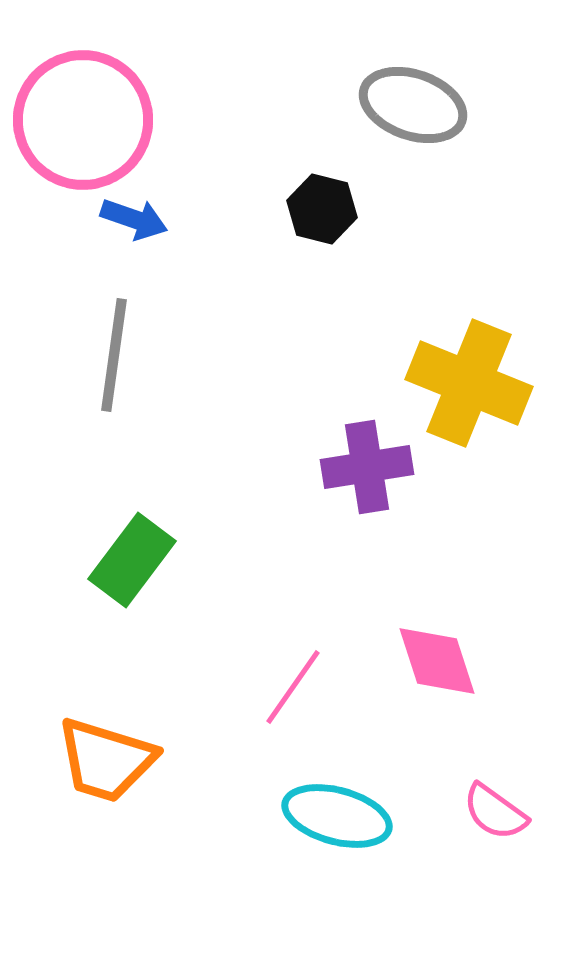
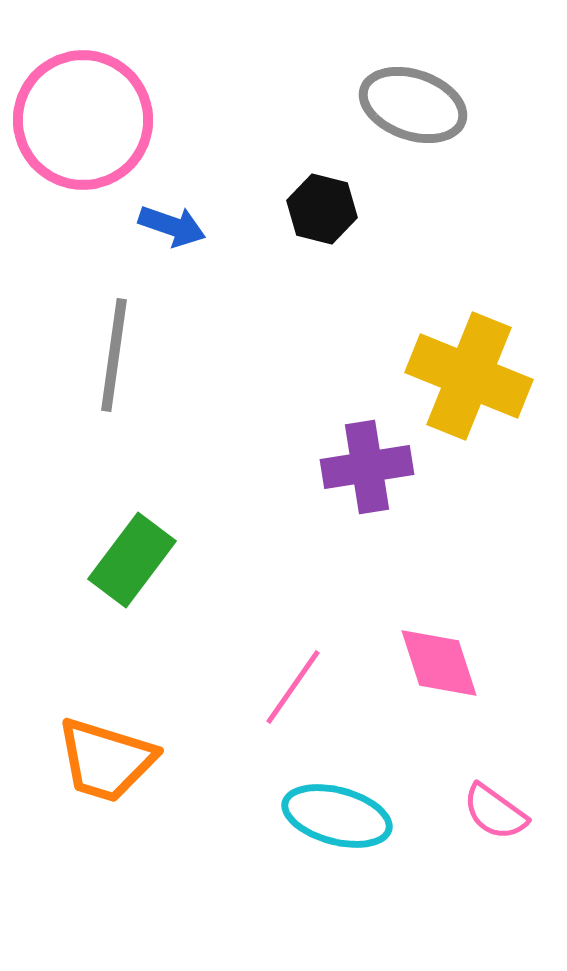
blue arrow: moved 38 px right, 7 px down
yellow cross: moved 7 px up
pink diamond: moved 2 px right, 2 px down
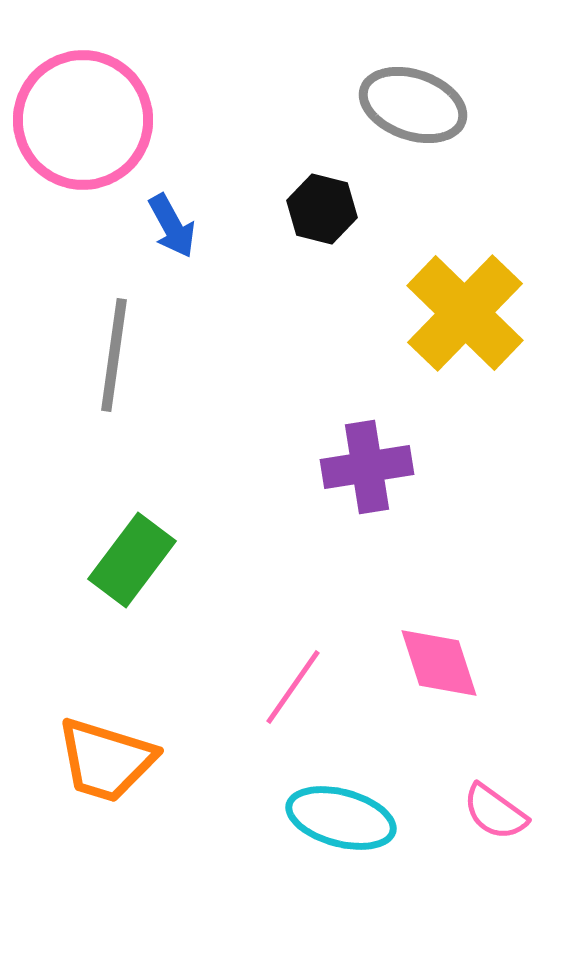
blue arrow: rotated 42 degrees clockwise
yellow cross: moved 4 px left, 63 px up; rotated 22 degrees clockwise
cyan ellipse: moved 4 px right, 2 px down
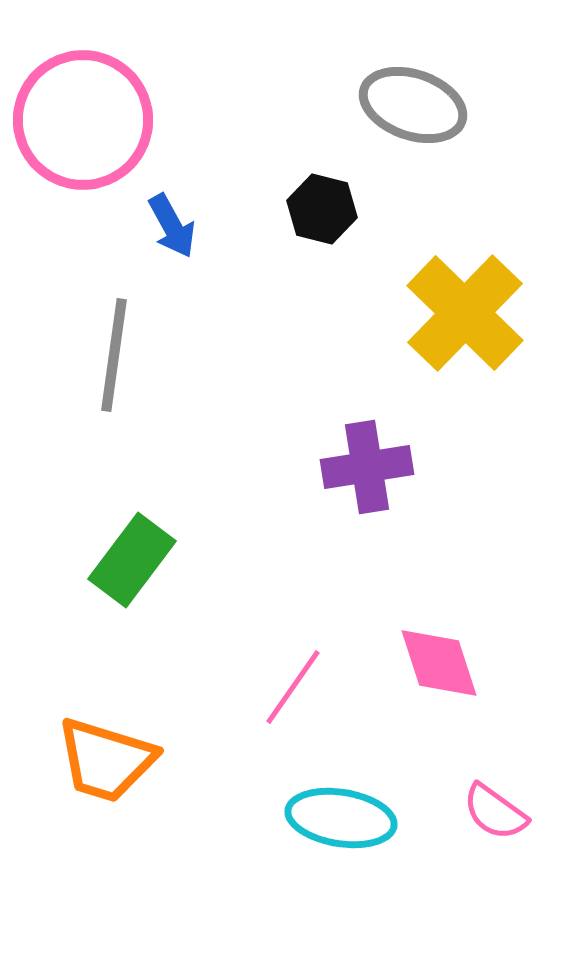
cyan ellipse: rotated 6 degrees counterclockwise
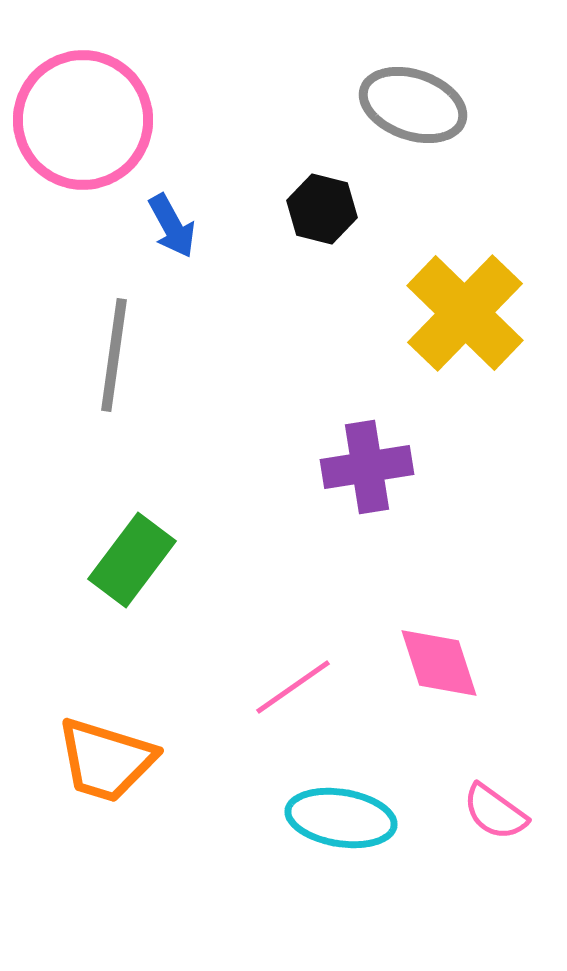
pink line: rotated 20 degrees clockwise
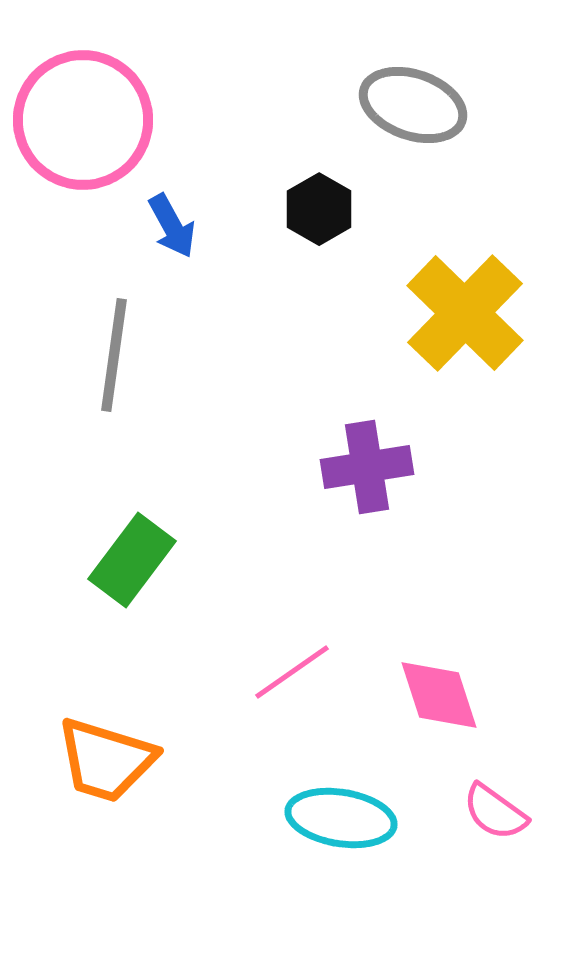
black hexagon: moved 3 px left; rotated 16 degrees clockwise
pink diamond: moved 32 px down
pink line: moved 1 px left, 15 px up
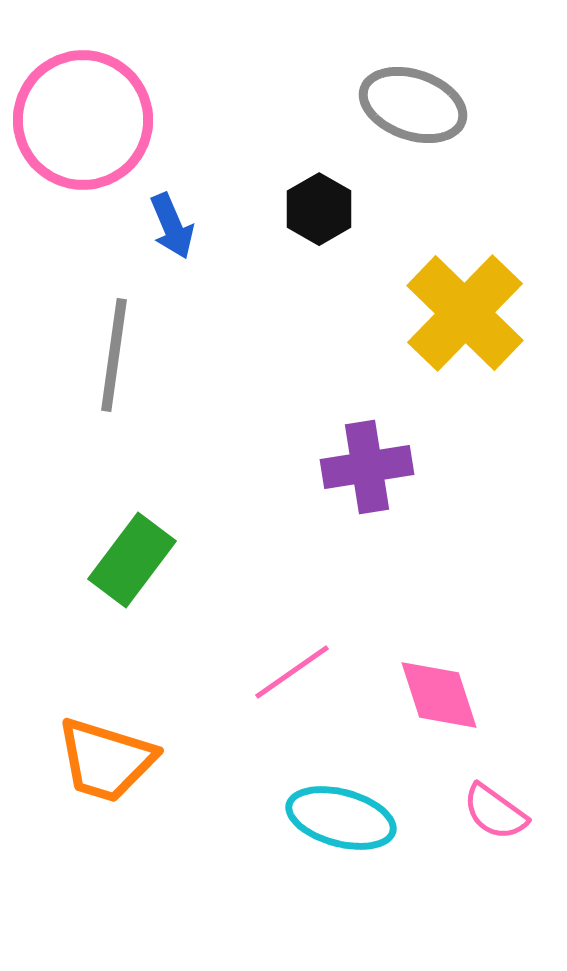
blue arrow: rotated 6 degrees clockwise
cyan ellipse: rotated 6 degrees clockwise
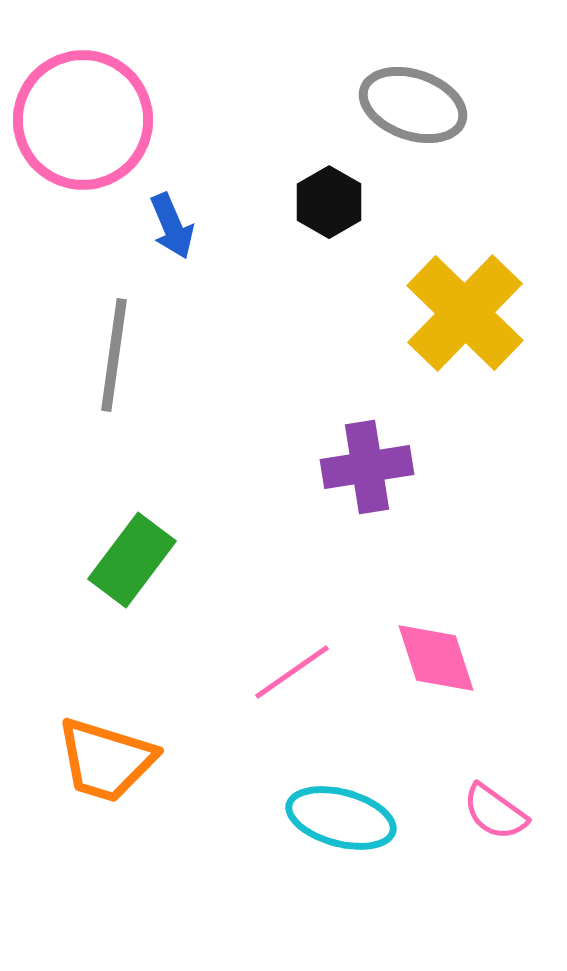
black hexagon: moved 10 px right, 7 px up
pink diamond: moved 3 px left, 37 px up
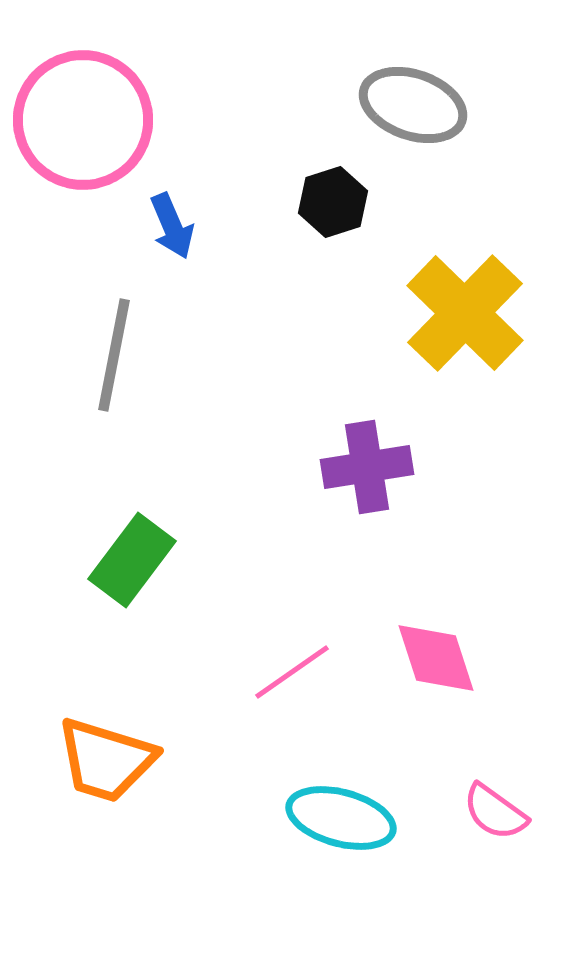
black hexagon: moved 4 px right; rotated 12 degrees clockwise
gray line: rotated 3 degrees clockwise
